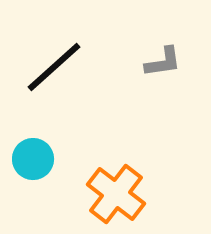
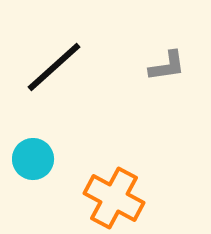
gray L-shape: moved 4 px right, 4 px down
orange cross: moved 2 px left, 4 px down; rotated 10 degrees counterclockwise
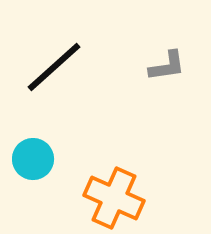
orange cross: rotated 4 degrees counterclockwise
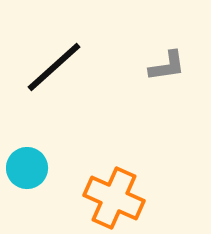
cyan circle: moved 6 px left, 9 px down
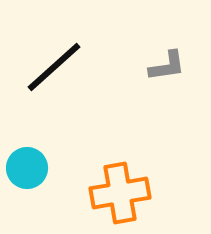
orange cross: moved 6 px right, 5 px up; rotated 34 degrees counterclockwise
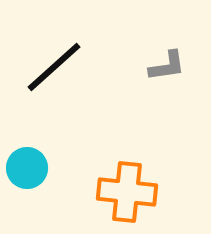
orange cross: moved 7 px right, 1 px up; rotated 16 degrees clockwise
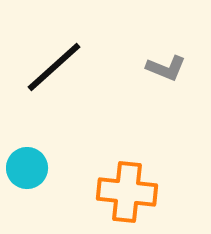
gray L-shape: moved 1 px left, 2 px down; rotated 30 degrees clockwise
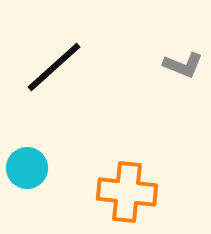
gray L-shape: moved 17 px right, 3 px up
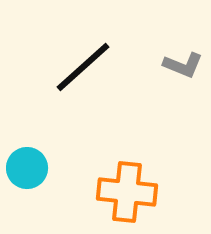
black line: moved 29 px right
